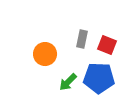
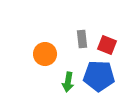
gray rectangle: rotated 18 degrees counterclockwise
blue pentagon: moved 2 px up
green arrow: rotated 36 degrees counterclockwise
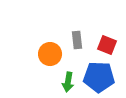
gray rectangle: moved 5 px left, 1 px down
orange circle: moved 5 px right
blue pentagon: moved 1 px down
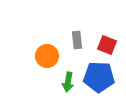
orange circle: moved 3 px left, 2 px down
